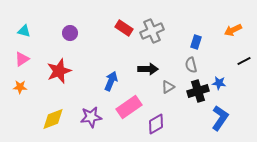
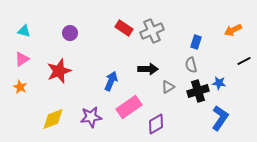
orange star: rotated 24 degrees clockwise
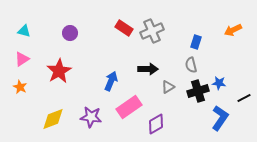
black line: moved 37 px down
red star: rotated 10 degrees counterclockwise
purple star: rotated 15 degrees clockwise
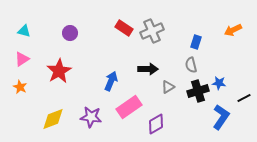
blue L-shape: moved 1 px right, 1 px up
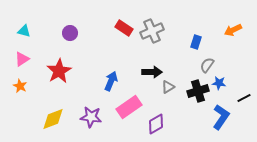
gray semicircle: moved 16 px right; rotated 49 degrees clockwise
black arrow: moved 4 px right, 3 px down
orange star: moved 1 px up
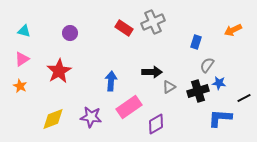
gray cross: moved 1 px right, 9 px up
blue arrow: rotated 18 degrees counterclockwise
gray triangle: moved 1 px right
blue L-shape: moved 1 px left, 1 px down; rotated 120 degrees counterclockwise
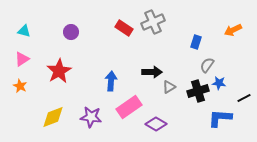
purple circle: moved 1 px right, 1 px up
yellow diamond: moved 2 px up
purple diamond: rotated 60 degrees clockwise
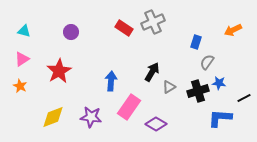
gray semicircle: moved 3 px up
black arrow: rotated 60 degrees counterclockwise
pink rectangle: rotated 20 degrees counterclockwise
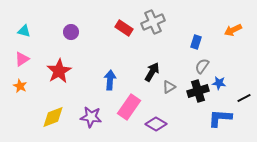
gray semicircle: moved 5 px left, 4 px down
blue arrow: moved 1 px left, 1 px up
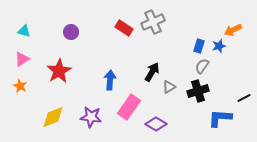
blue rectangle: moved 3 px right, 4 px down
blue star: moved 37 px up; rotated 24 degrees counterclockwise
